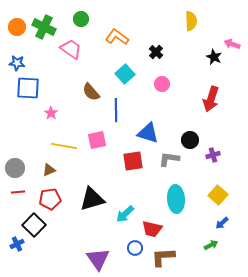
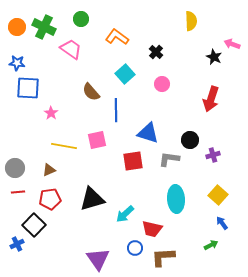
blue arrow: rotated 96 degrees clockwise
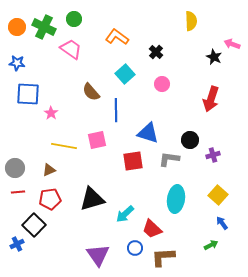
green circle: moved 7 px left
blue square: moved 6 px down
cyan ellipse: rotated 12 degrees clockwise
red trapezoid: rotated 30 degrees clockwise
purple triangle: moved 4 px up
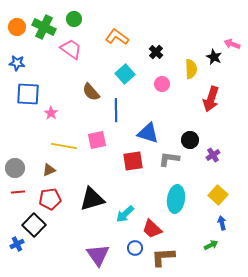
yellow semicircle: moved 48 px down
purple cross: rotated 16 degrees counterclockwise
blue arrow: rotated 24 degrees clockwise
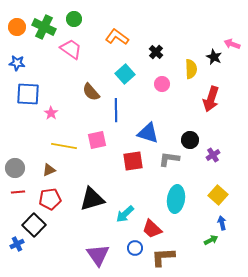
green arrow: moved 5 px up
